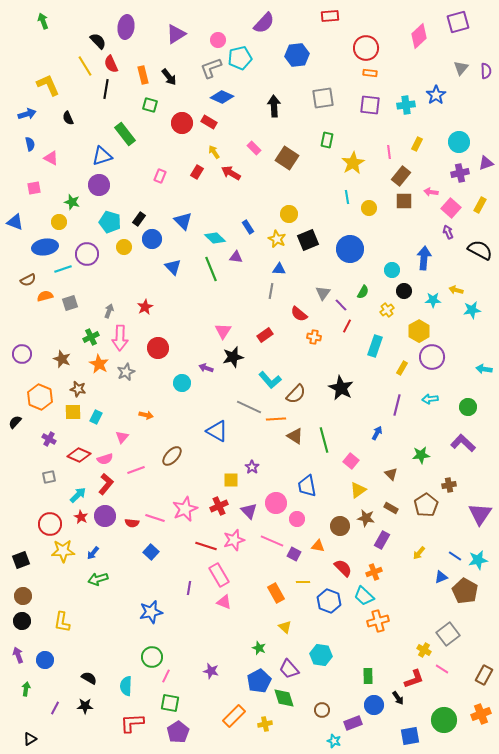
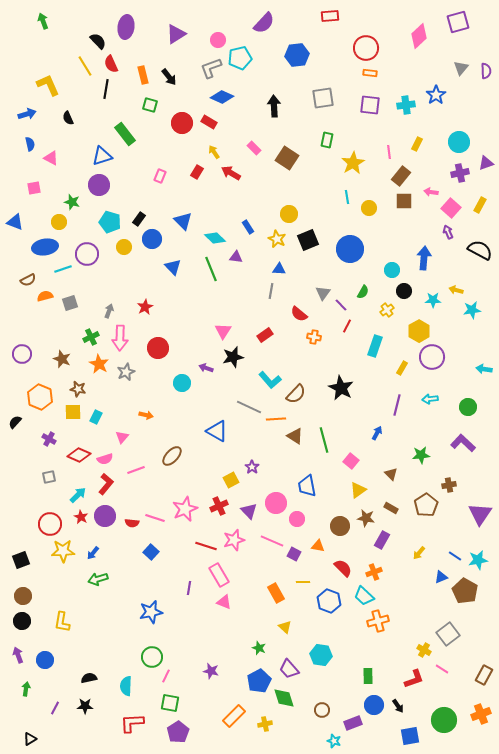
yellow square at (231, 480): rotated 28 degrees counterclockwise
black semicircle at (89, 678): rotated 42 degrees counterclockwise
black arrow at (398, 698): moved 8 px down
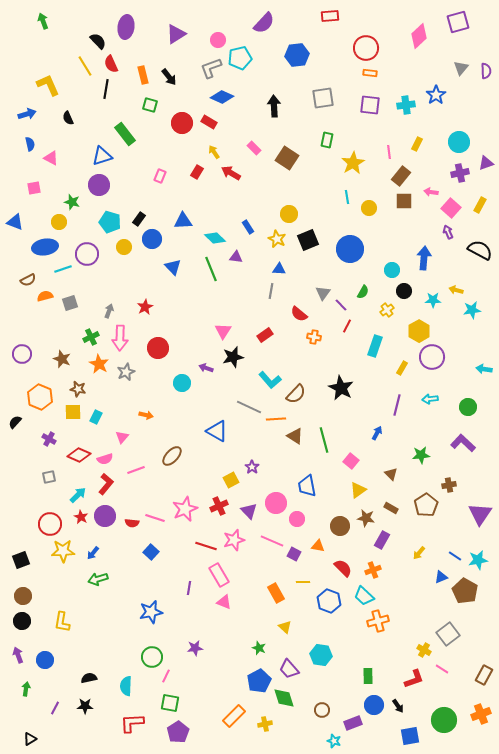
blue triangle at (183, 221): rotated 48 degrees counterclockwise
orange cross at (374, 572): moved 1 px left, 2 px up
purple star at (211, 671): moved 16 px left, 23 px up; rotated 21 degrees counterclockwise
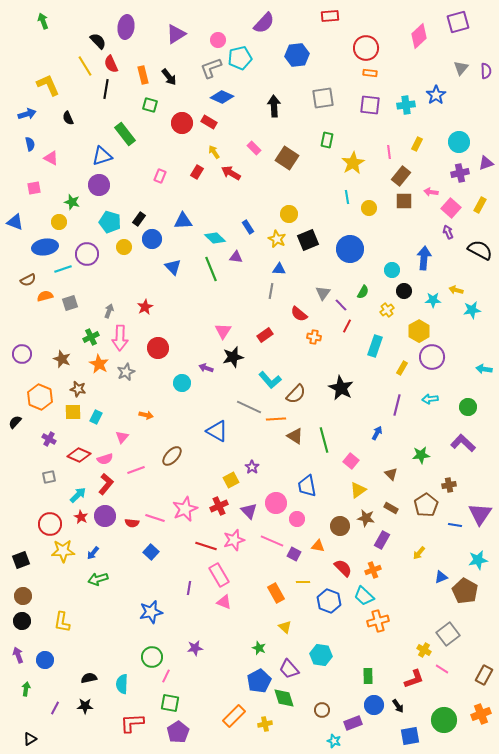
blue line at (455, 556): moved 31 px up; rotated 24 degrees counterclockwise
cyan semicircle at (126, 686): moved 4 px left, 2 px up
